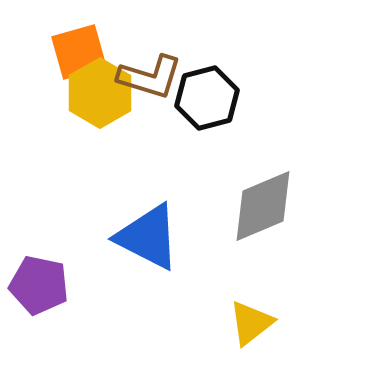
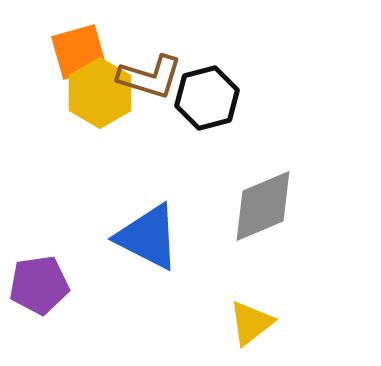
purple pentagon: rotated 20 degrees counterclockwise
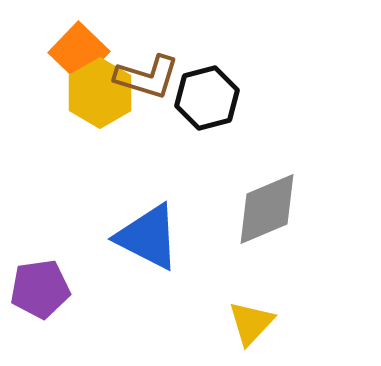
orange square: rotated 30 degrees counterclockwise
brown L-shape: moved 3 px left
gray diamond: moved 4 px right, 3 px down
purple pentagon: moved 1 px right, 4 px down
yellow triangle: rotated 9 degrees counterclockwise
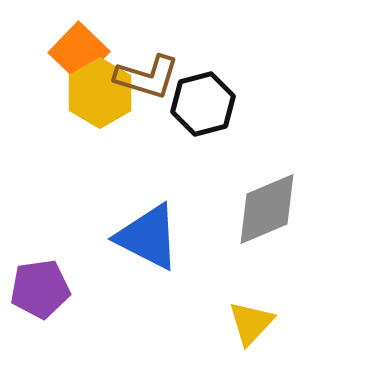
black hexagon: moved 4 px left, 6 px down
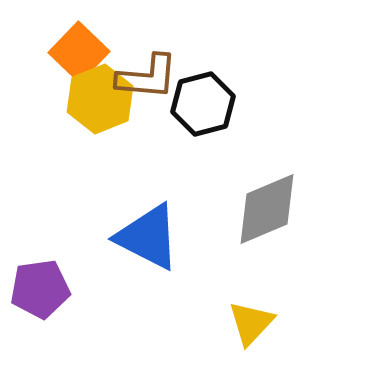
brown L-shape: rotated 12 degrees counterclockwise
yellow hexagon: moved 6 px down; rotated 8 degrees clockwise
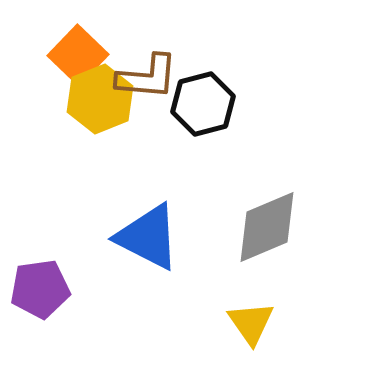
orange square: moved 1 px left, 3 px down
gray diamond: moved 18 px down
yellow triangle: rotated 18 degrees counterclockwise
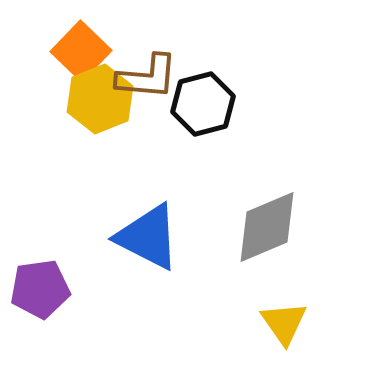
orange square: moved 3 px right, 4 px up
yellow triangle: moved 33 px right
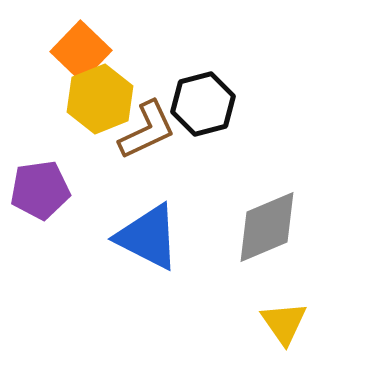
brown L-shape: moved 53 px down; rotated 30 degrees counterclockwise
purple pentagon: moved 99 px up
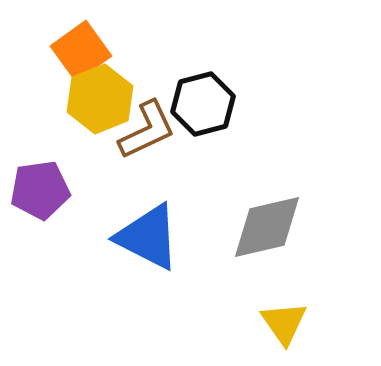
orange square: rotated 10 degrees clockwise
gray diamond: rotated 10 degrees clockwise
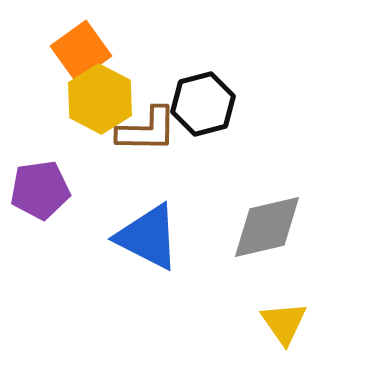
yellow hexagon: rotated 10 degrees counterclockwise
brown L-shape: rotated 26 degrees clockwise
